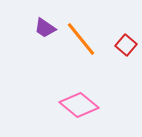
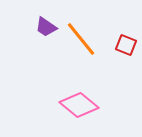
purple trapezoid: moved 1 px right, 1 px up
red square: rotated 20 degrees counterclockwise
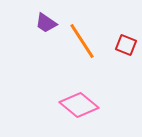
purple trapezoid: moved 4 px up
orange line: moved 1 px right, 2 px down; rotated 6 degrees clockwise
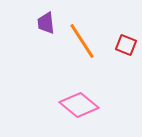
purple trapezoid: rotated 50 degrees clockwise
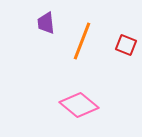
orange line: rotated 54 degrees clockwise
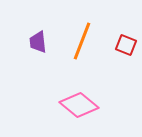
purple trapezoid: moved 8 px left, 19 px down
